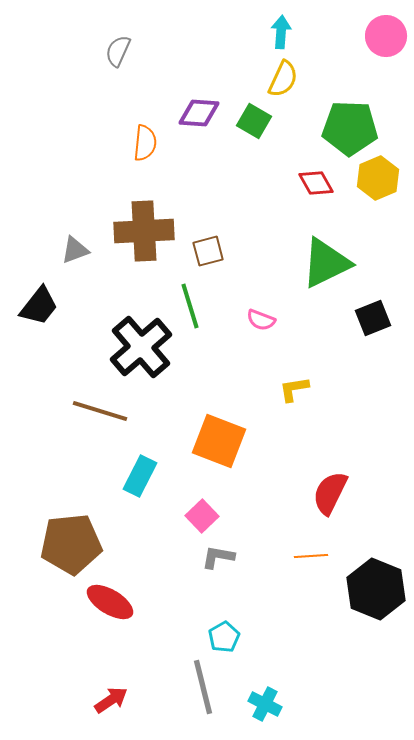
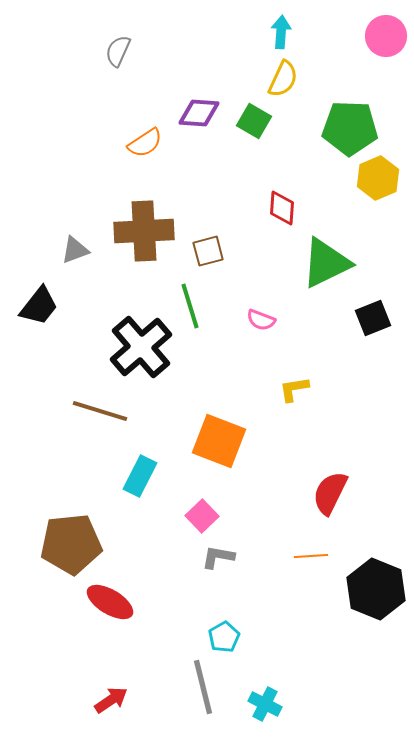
orange semicircle: rotated 51 degrees clockwise
red diamond: moved 34 px left, 25 px down; rotated 33 degrees clockwise
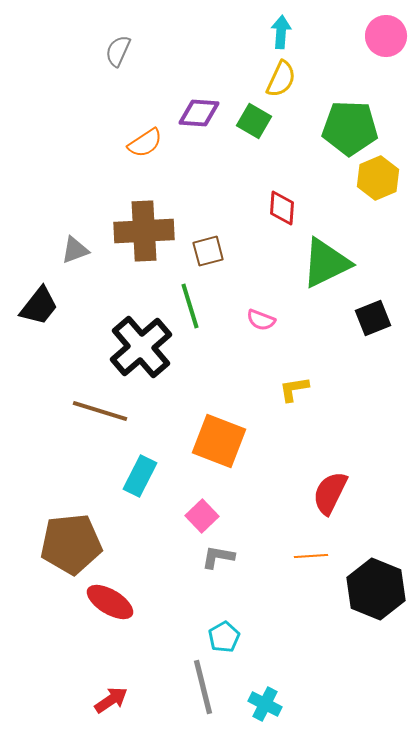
yellow semicircle: moved 2 px left
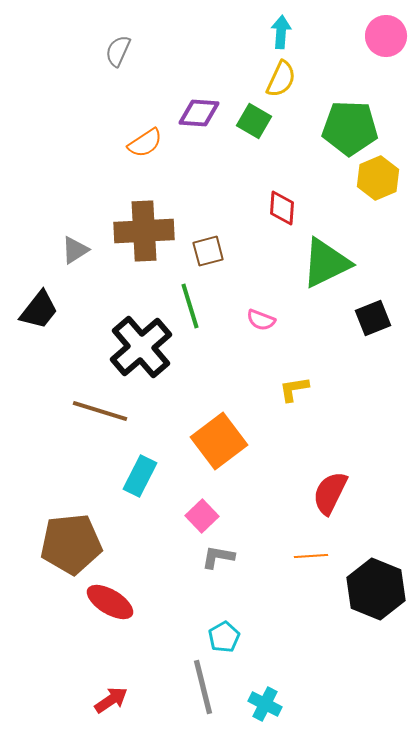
gray triangle: rotated 12 degrees counterclockwise
black trapezoid: moved 4 px down
orange square: rotated 32 degrees clockwise
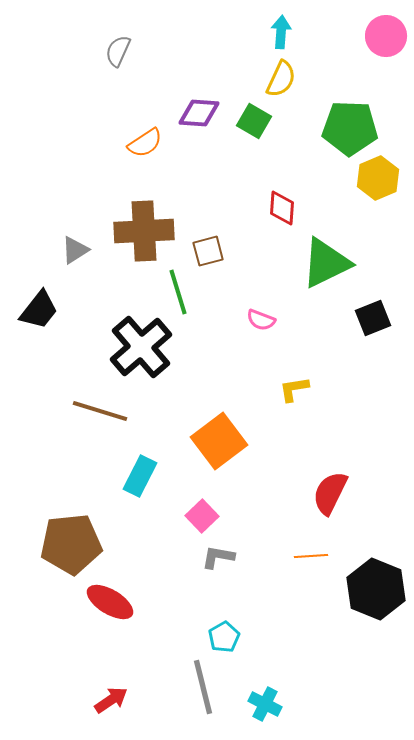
green line: moved 12 px left, 14 px up
